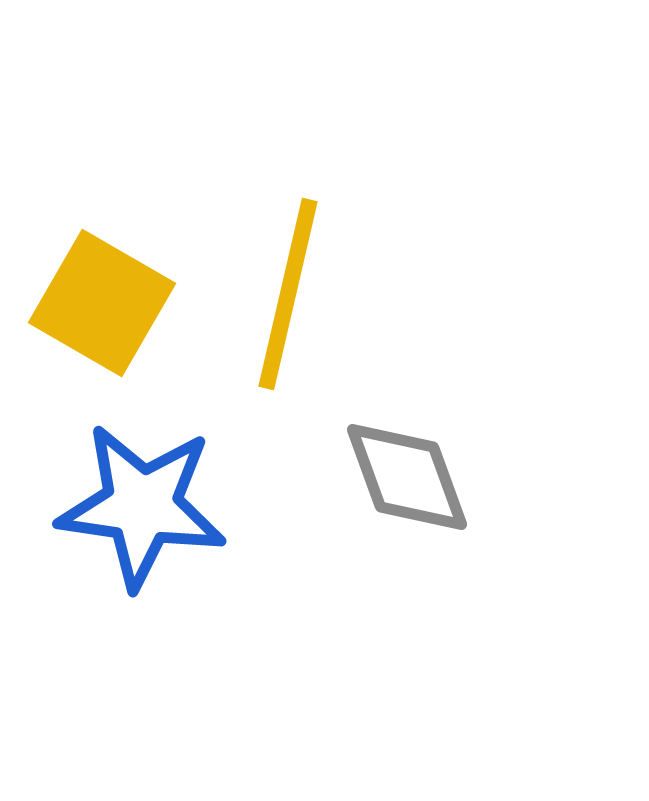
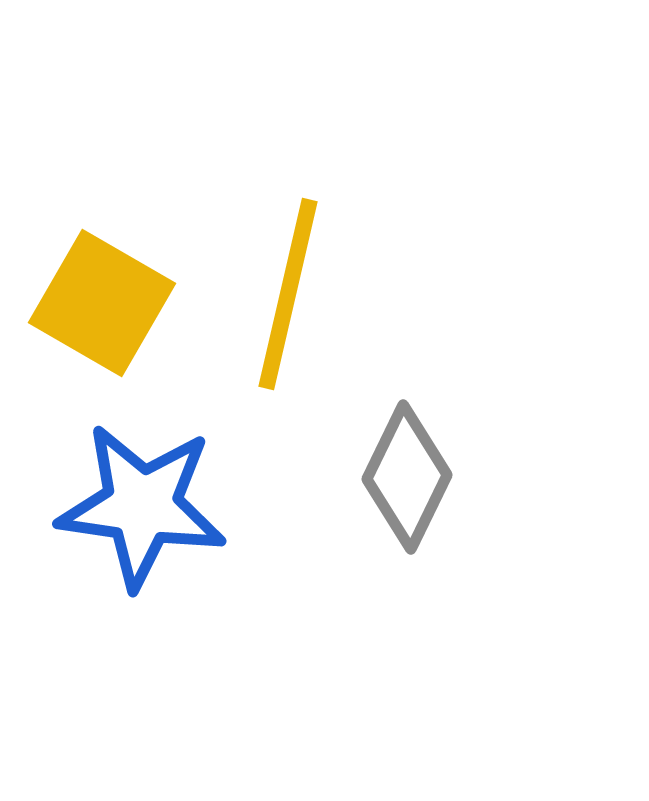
gray diamond: rotated 46 degrees clockwise
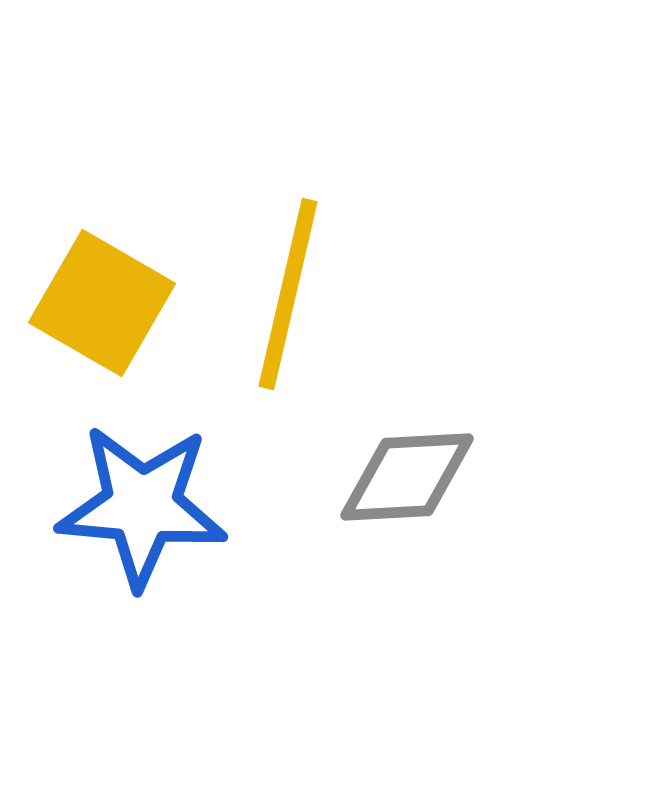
gray diamond: rotated 61 degrees clockwise
blue star: rotated 3 degrees counterclockwise
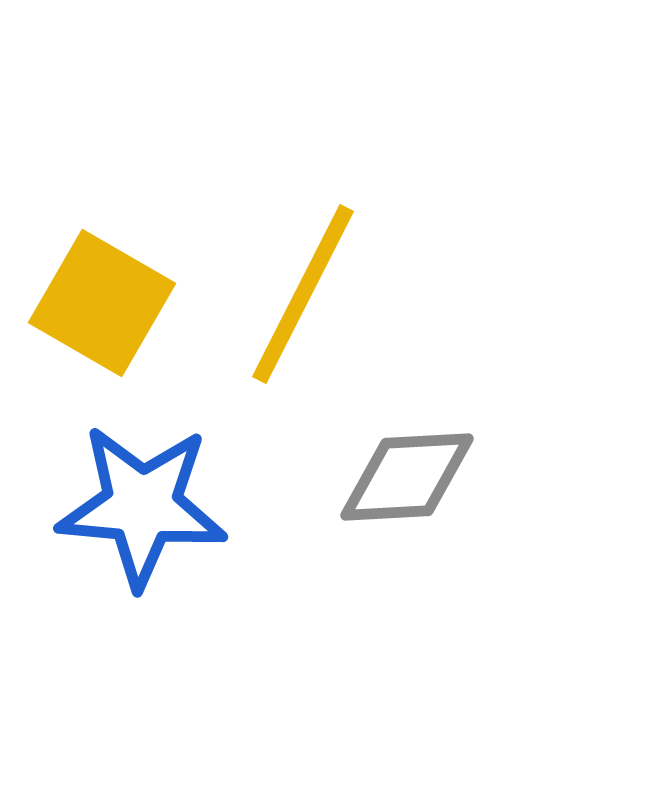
yellow line: moved 15 px right; rotated 14 degrees clockwise
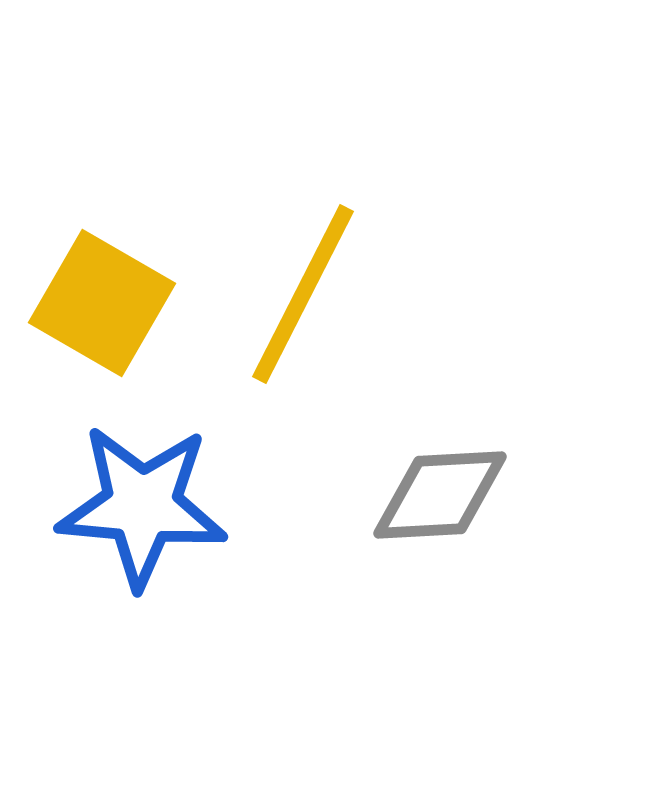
gray diamond: moved 33 px right, 18 px down
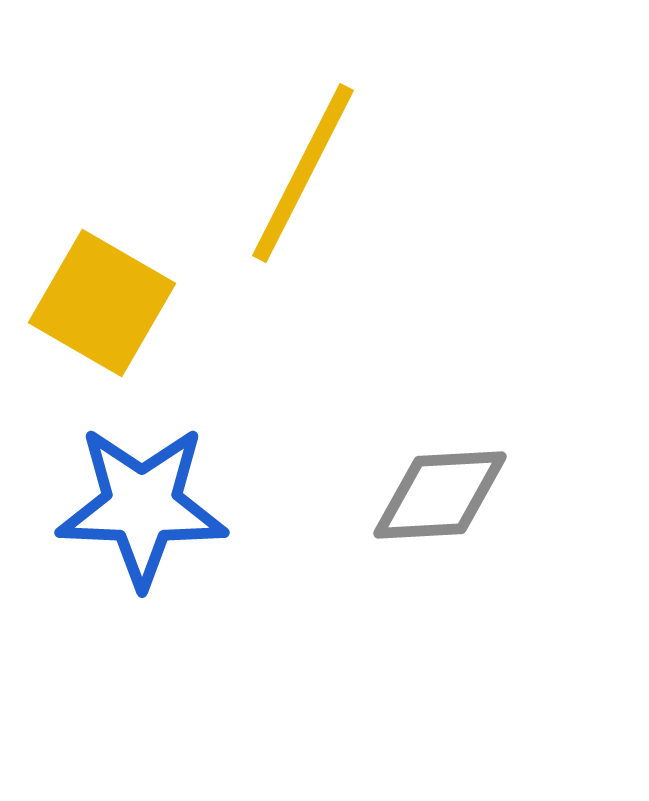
yellow line: moved 121 px up
blue star: rotated 3 degrees counterclockwise
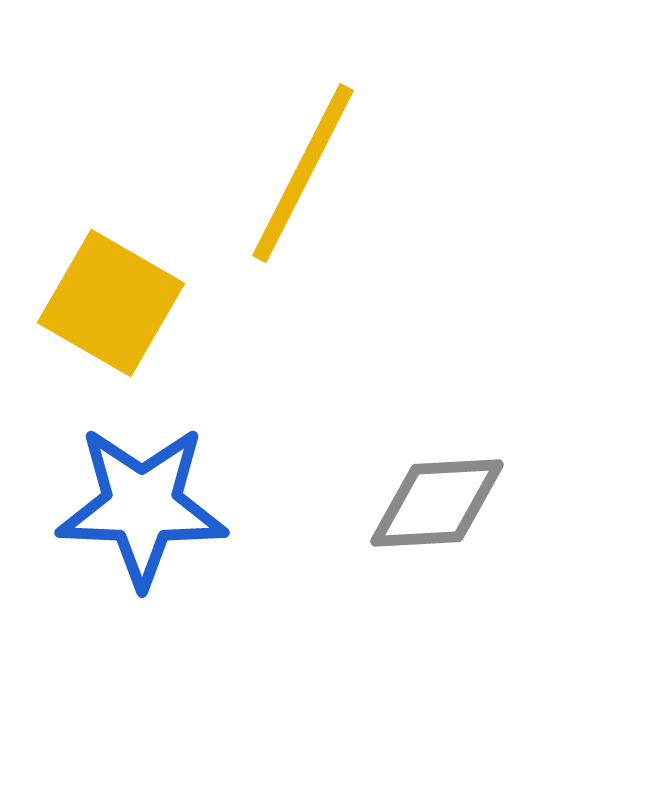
yellow square: moved 9 px right
gray diamond: moved 3 px left, 8 px down
